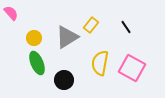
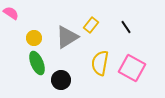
pink semicircle: rotated 14 degrees counterclockwise
black circle: moved 3 px left
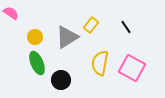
yellow circle: moved 1 px right, 1 px up
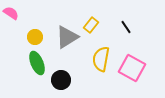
yellow semicircle: moved 1 px right, 4 px up
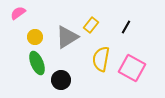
pink semicircle: moved 7 px right; rotated 70 degrees counterclockwise
black line: rotated 64 degrees clockwise
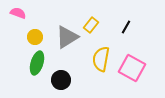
pink semicircle: rotated 56 degrees clockwise
green ellipse: rotated 40 degrees clockwise
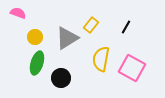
gray triangle: moved 1 px down
black circle: moved 2 px up
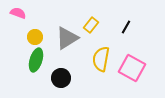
green ellipse: moved 1 px left, 3 px up
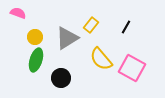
yellow semicircle: rotated 50 degrees counterclockwise
